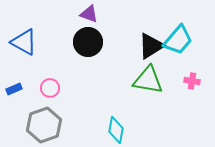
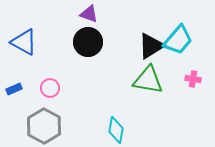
pink cross: moved 1 px right, 2 px up
gray hexagon: moved 1 px down; rotated 12 degrees counterclockwise
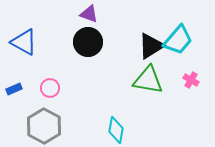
pink cross: moved 2 px left, 1 px down; rotated 21 degrees clockwise
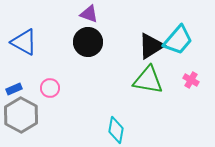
gray hexagon: moved 23 px left, 11 px up
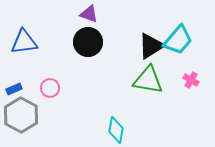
blue triangle: rotated 36 degrees counterclockwise
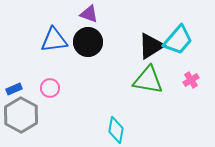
blue triangle: moved 30 px right, 2 px up
pink cross: rotated 28 degrees clockwise
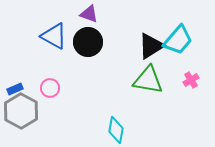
blue triangle: moved 4 px up; rotated 36 degrees clockwise
blue rectangle: moved 1 px right
gray hexagon: moved 4 px up
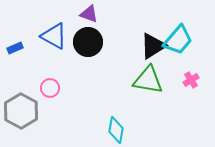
black triangle: moved 2 px right
blue rectangle: moved 41 px up
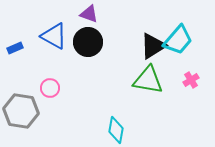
gray hexagon: rotated 20 degrees counterclockwise
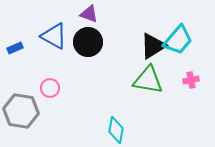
pink cross: rotated 21 degrees clockwise
